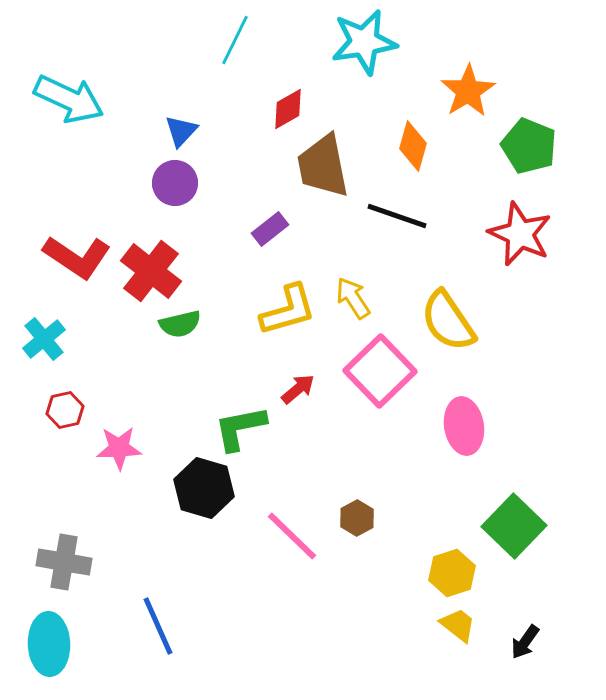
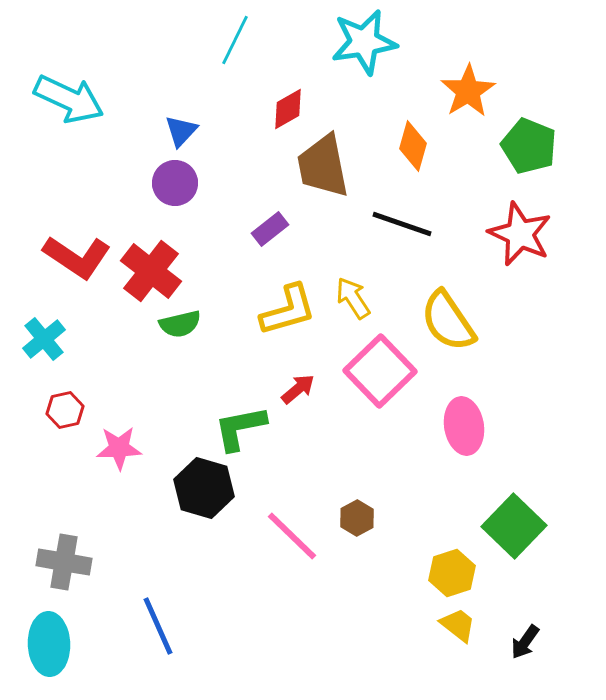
black line: moved 5 px right, 8 px down
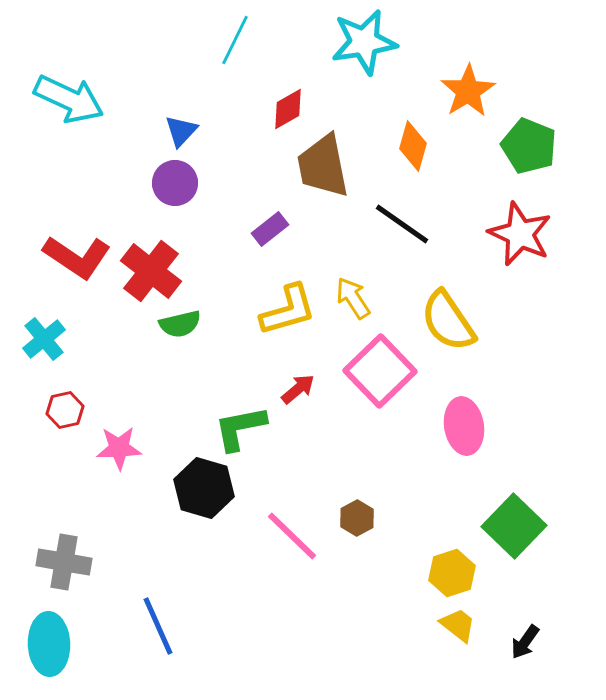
black line: rotated 16 degrees clockwise
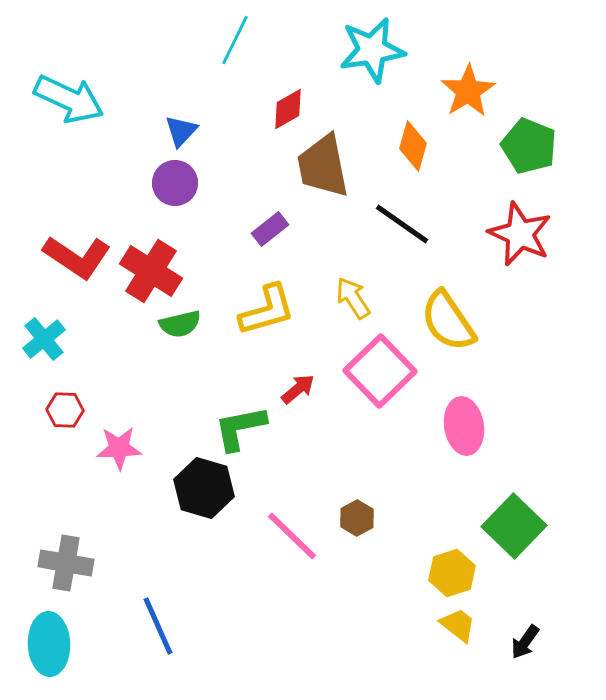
cyan star: moved 8 px right, 8 px down
red cross: rotated 6 degrees counterclockwise
yellow L-shape: moved 21 px left
red hexagon: rotated 15 degrees clockwise
gray cross: moved 2 px right, 1 px down
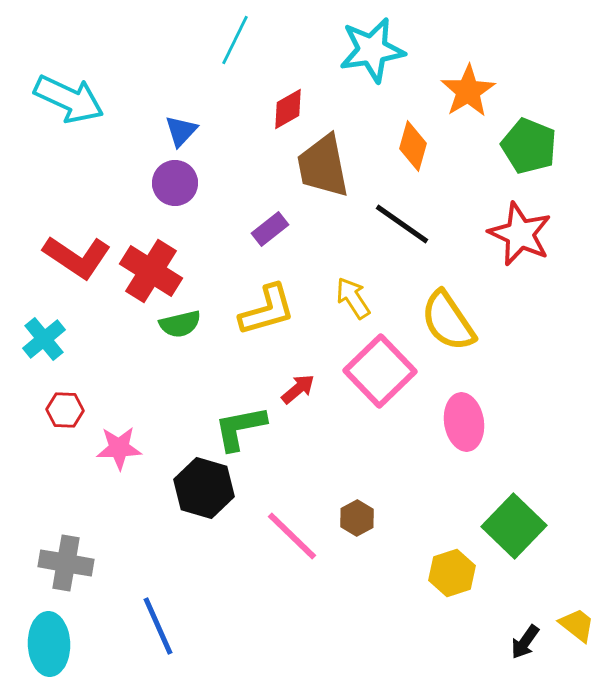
pink ellipse: moved 4 px up
yellow trapezoid: moved 119 px right
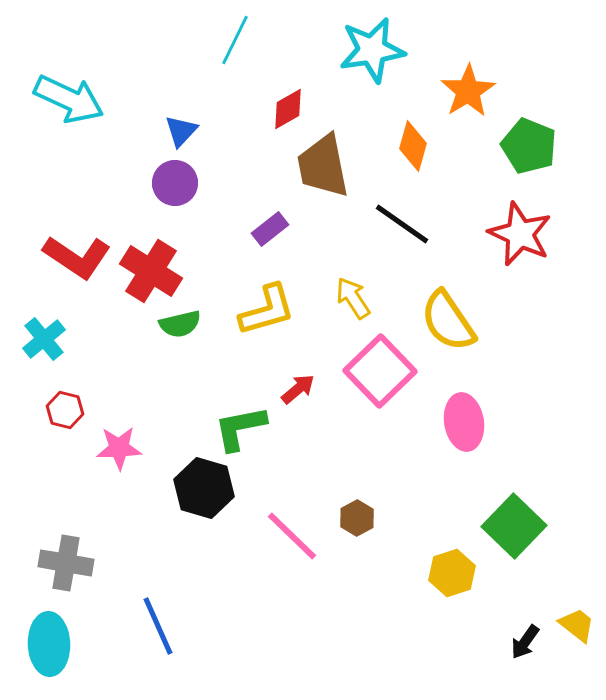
red hexagon: rotated 12 degrees clockwise
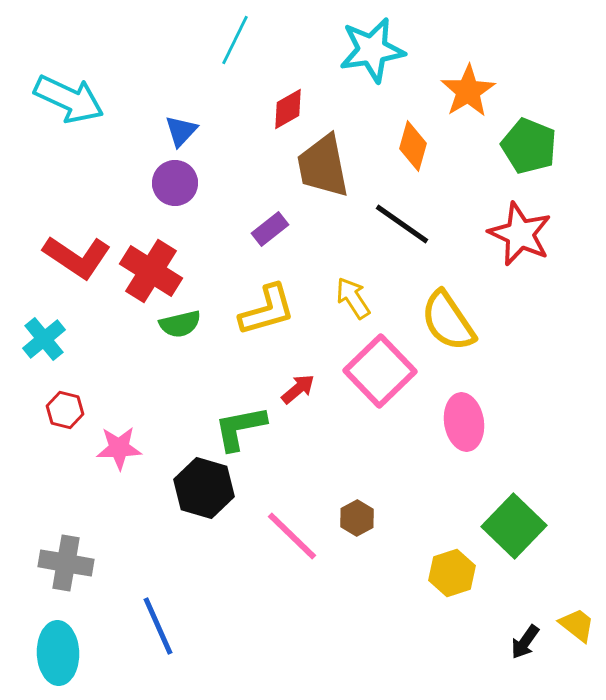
cyan ellipse: moved 9 px right, 9 px down
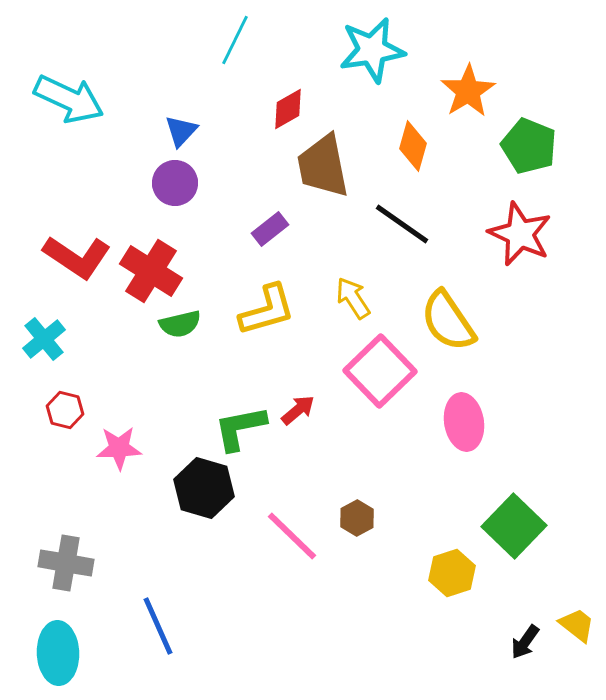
red arrow: moved 21 px down
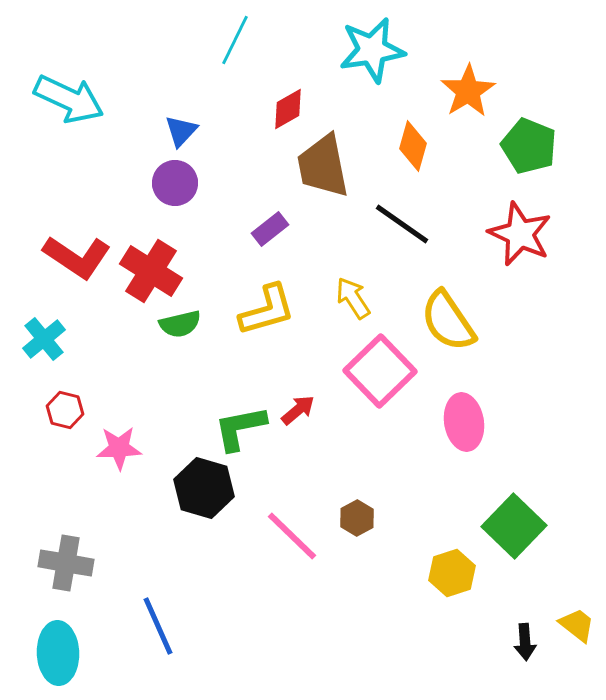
black arrow: rotated 39 degrees counterclockwise
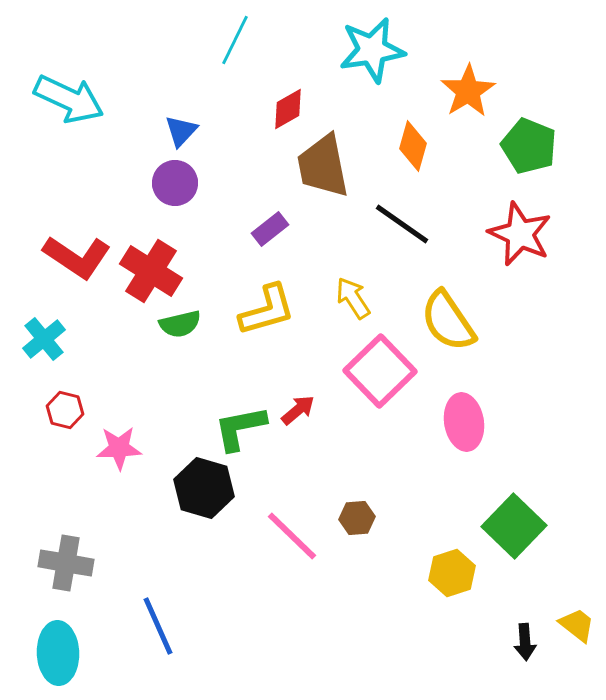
brown hexagon: rotated 24 degrees clockwise
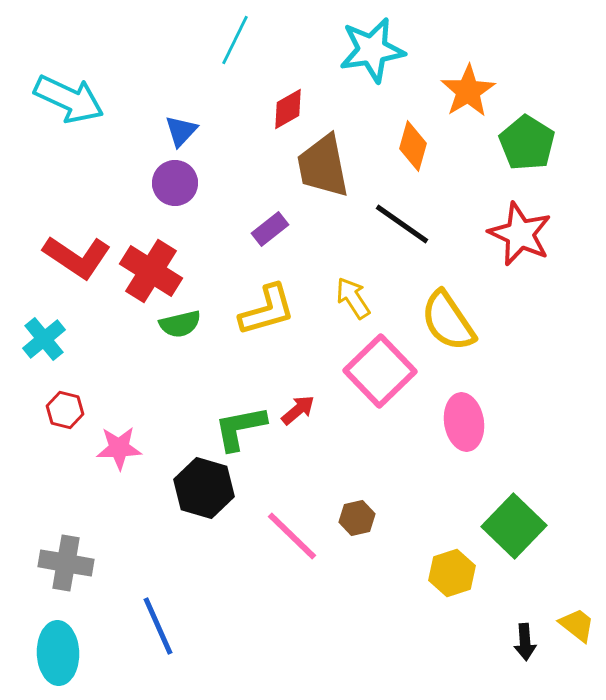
green pentagon: moved 2 px left, 3 px up; rotated 10 degrees clockwise
brown hexagon: rotated 8 degrees counterclockwise
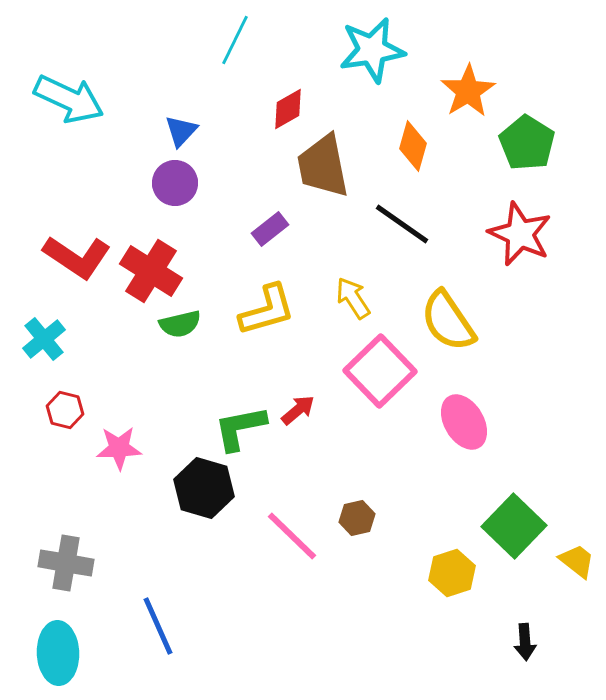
pink ellipse: rotated 22 degrees counterclockwise
yellow trapezoid: moved 64 px up
